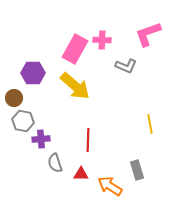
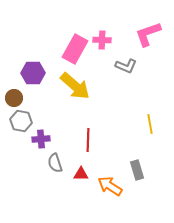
gray hexagon: moved 2 px left
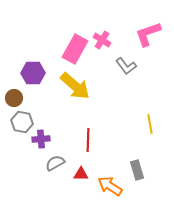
pink cross: rotated 30 degrees clockwise
gray L-shape: rotated 30 degrees clockwise
gray hexagon: moved 1 px right, 1 px down
gray semicircle: rotated 78 degrees clockwise
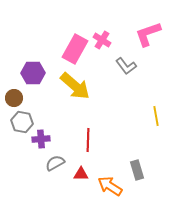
yellow line: moved 6 px right, 8 px up
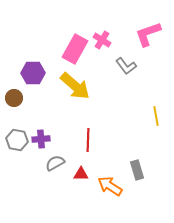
gray hexagon: moved 5 px left, 18 px down
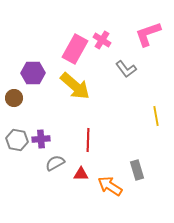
gray L-shape: moved 3 px down
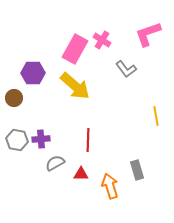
orange arrow: rotated 40 degrees clockwise
